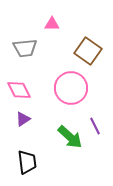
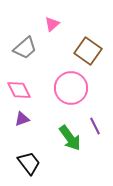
pink triangle: rotated 42 degrees counterclockwise
gray trapezoid: rotated 35 degrees counterclockwise
purple triangle: moved 1 px left; rotated 14 degrees clockwise
green arrow: moved 1 px down; rotated 12 degrees clockwise
black trapezoid: moved 2 px right, 1 px down; rotated 30 degrees counterclockwise
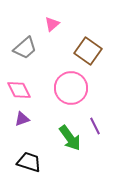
black trapezoid: moved 1 px up; rotated 35 degrees counterclockwise
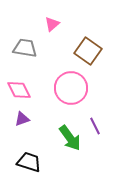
gray trapezoid: rotated 130 degrees counterclockwise
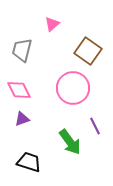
gray trapezoid: moved 3 px left, 2 px down; rotated 85 degrees counterclockwise
pink circle: moved 2 px right
green arrow: moved 4 px down
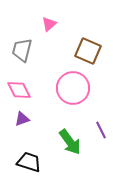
pink triangle: moved 3 px left
brown square: rotated 12 degrees counterclockwise
purple line: moved 6 px right, 4 px down
